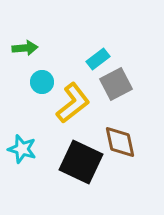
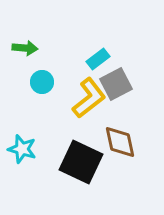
green arrow: rotated 10 degrees clockwise
yellow L-shape: moved 16 px right, 5 px up
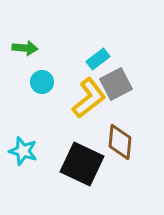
brown diamond: rotated 18 degrees clockwise
cyan star: moved 1 px right, 2 px down
black square: moved 1 px right, 2 px down
